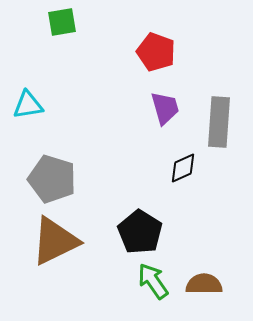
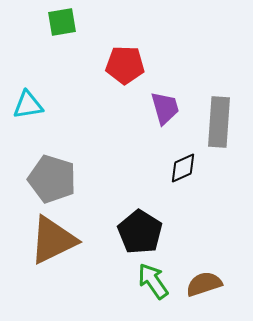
red pentagon: moved 31 px left, 13 px down; rotated 18 degrees counterclockwise
brown triangle: moved 2 px left, 1 px up
brown semicircle: rotated 18 degrees counterclockwise
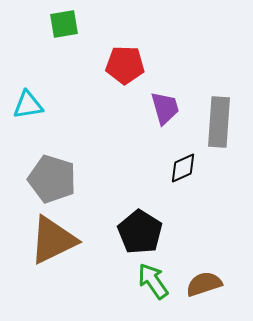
green square: moved 2 px right, 2 px down
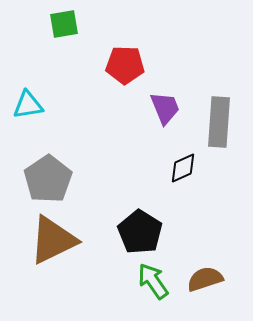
purple trapezoid: rotated 6 degrees counterclockwise
gray pentagon: moved 4 px left; rotated 21 degrees clockwise
brown semicircle: moved 1 px right, 5 px up
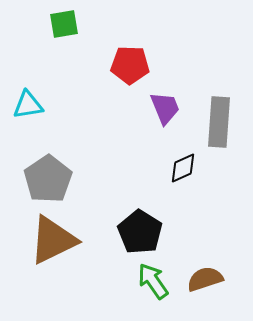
red pentagon: moved 5 px right
